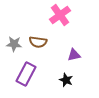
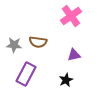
pink cross: moved 11 px right, 1 px down
gray star: moved 1 px down
black star: rotated 24 degrees clockwise
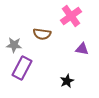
brown semicircle: moved 4 px right, 8 px up
purple triangle: moved 8 px right, 6 px up; rotated 24 degrees clockwise
purple rectangle: moved 4 px left, 6 px up
black star: moved 1 px right, 1 px down
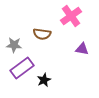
purple rectangle: rotated 25 degrees clockwise
black star: moved 23 px left, 1 px up
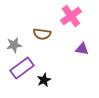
gray star: rotated 14 degrees counterclockwise
